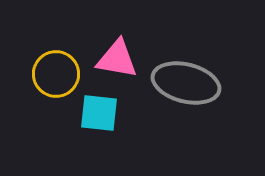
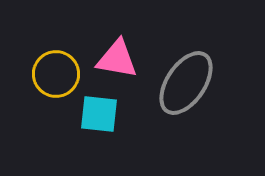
gray ellipse: rotated 70 degrees counterclockwise
cyan square: moved 1 px down
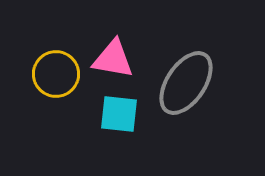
pink triangle: moved 4 px left
cyan square: moved 20 px right
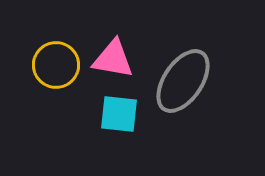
yellow circle: moved 9 px up
gray ellipse: moved 3 px left, 2 px up
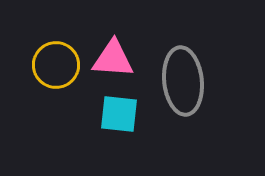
pink triangle: rotated 6 degrees counterclockwise
gray ellipse: rotated 40 degrees counterclockwise
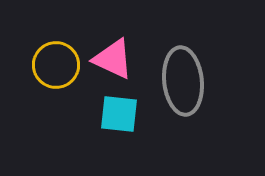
pink triangle: rotated 21 degrees clockwise
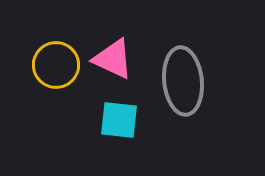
cyan square: moved 6 px down
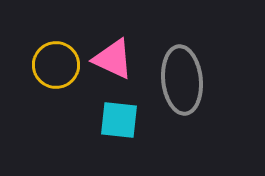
gray ellipse: moved 1 px left, 1 px up
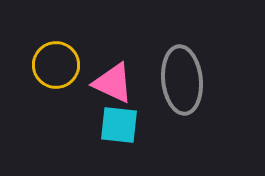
pink triangle: moved 24 px down
cyan square: moved 5 px down
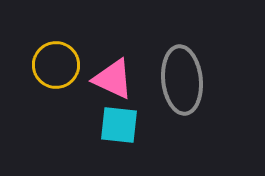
pink triangle: moved 4 px up
